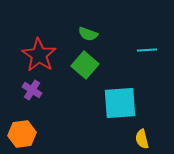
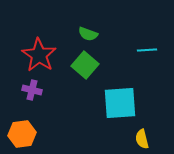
purple cross: rotated 18 degrees counterclockwise
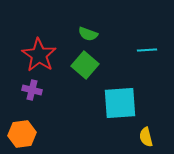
yellow semicircle: moved 4 px right, 2 px up
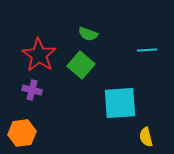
green square: moved 4 px left
orange hexagon: moved 1 px up
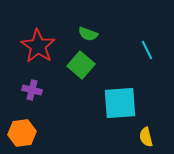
cyan line: rotated 66 degrees clockwise
red star: moved 1 px left, 9 px up
